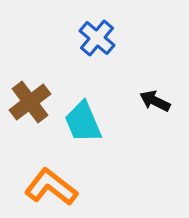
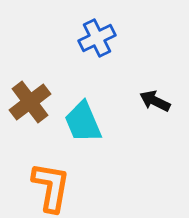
blue cross: rotated 24 degrees clockwise
orange L-shape: rotated 62 degrees clockwise
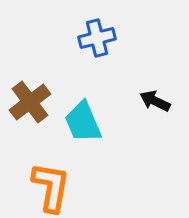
blue cross: rotated 12 degrees clockwise
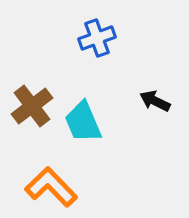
blue cross: rotated 6 degrees counterclockwise
brown cross: moved 2 px right, 4 px down
orange L-shape: rotated 54 degrees counterclockwise
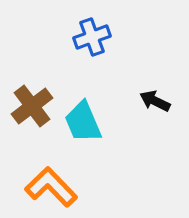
blue cross: moved 5 px left, 1 px up
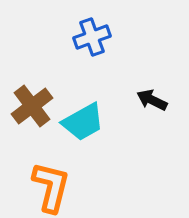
black arrow: moved 3 px left, 1 px up
cyan trapezoid: rotated 96 degrees counterclockwise
orange L-shape: rotated 58 degrees clockwise
